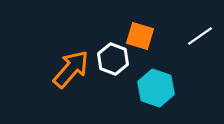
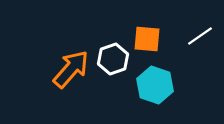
orange square: moved 7 px right, 3 px down; rotated 12 degrees counterclockwise
white hexagon: rotated 20 degrees clockwise
cyan hexagon: moved 1 px left, 3 px up
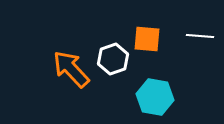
white line: rotated 40 degrees clockwise
orange arrow: rotated 84 degrees counterclockwise
cyan hexagon: moved 12 px down; rotated 9 degrees counterclockwise
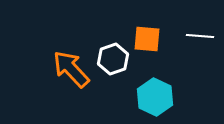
cyan hexagon: rotated 15 degrees clockwise
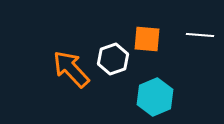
white line: moved 1 px up
cyan hexagon: rotated 12 degrees clockwise
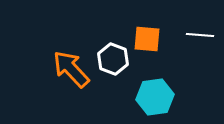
white hexagon: rotated 20 degrees counterclockwise
cyan hexagon: rotated 15 degrees clockwise
